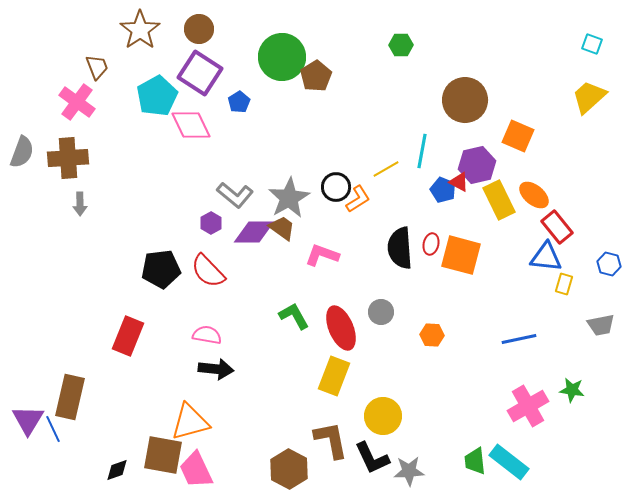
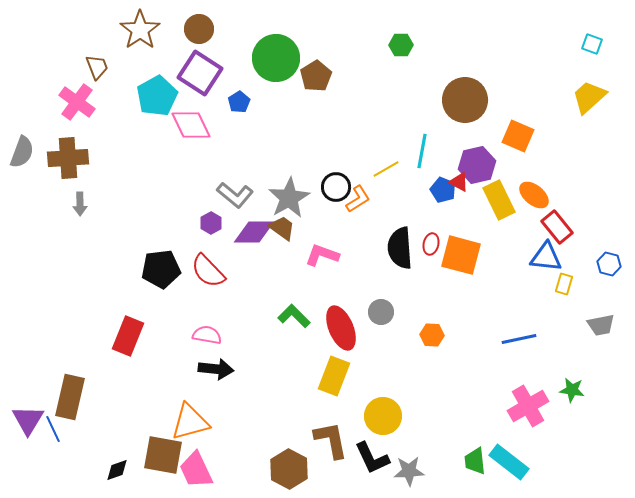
green circle at (282, 57): moved 6 px left, 1 px down
green L-shape at (294, 316): rotated 16 degrees counterclockwise
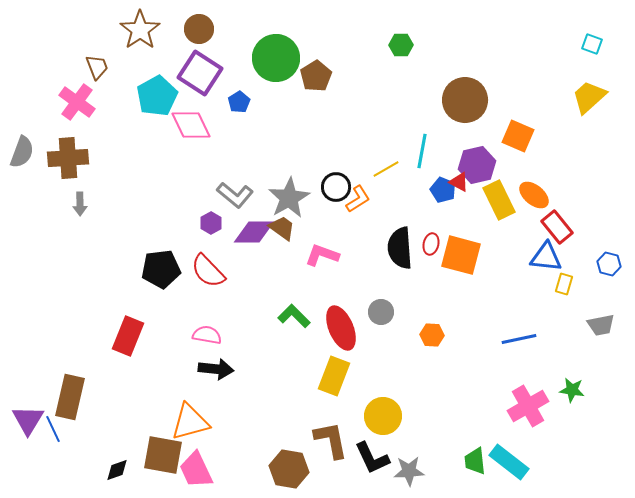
brown hexagon at (289, 469): rotated 18 degrees counterclockwise
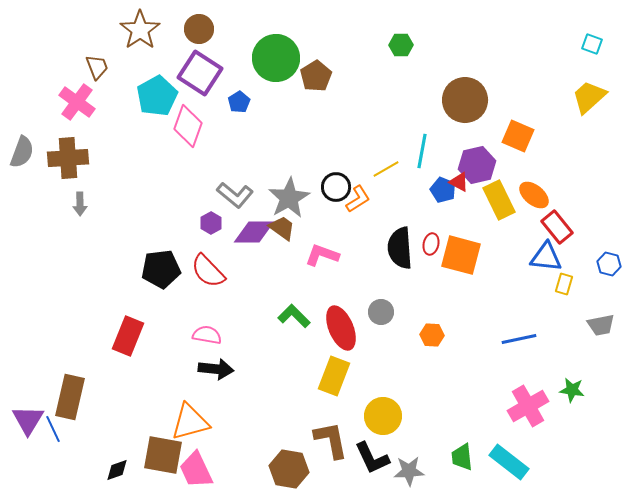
pink diamond at (191, 125): moved 3 px left, 1 px down; rotated 45 degrees clockwise
green trapezoid at (475, 461): moved 13 px left, 4 px up
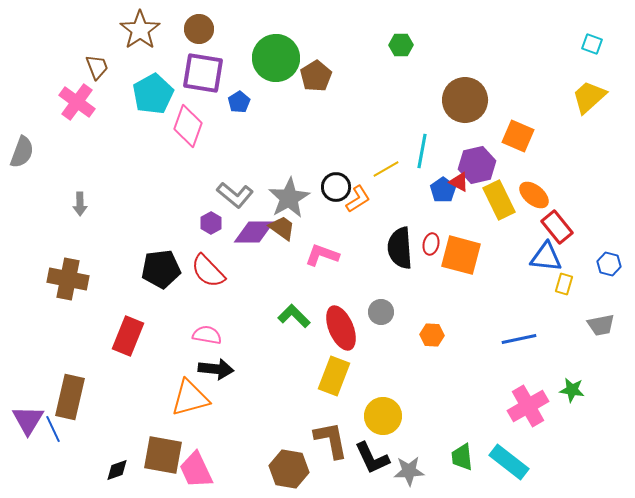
purple square at (200, 73): moved 3 px right; rotated 24 degrees counterclockwise
cyan pentagon at (157, 96): moved 4 px left, 2 px up
brown cross at (68, 158): moved 121 px down; rotated 15 degrees clockwise
blue pentagon at (443, 190): rotated 15 degrees clockwise
orange triangle at (190, 422): moved 24 px up
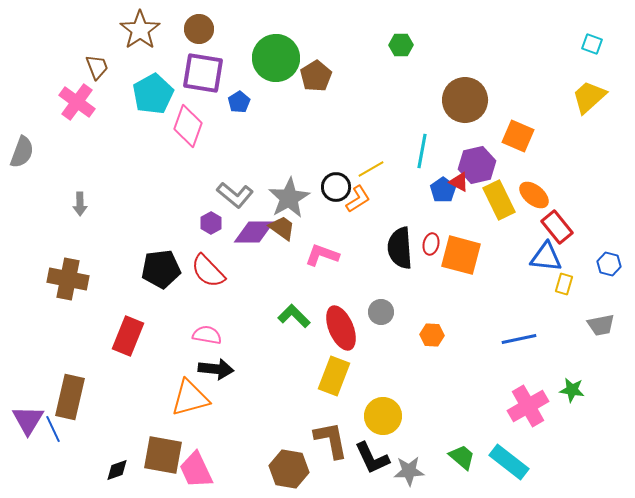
yellow line at (386, 169): moved 15 px left
green trapezoid at (462, 457): rotated 136 degrees clockwise
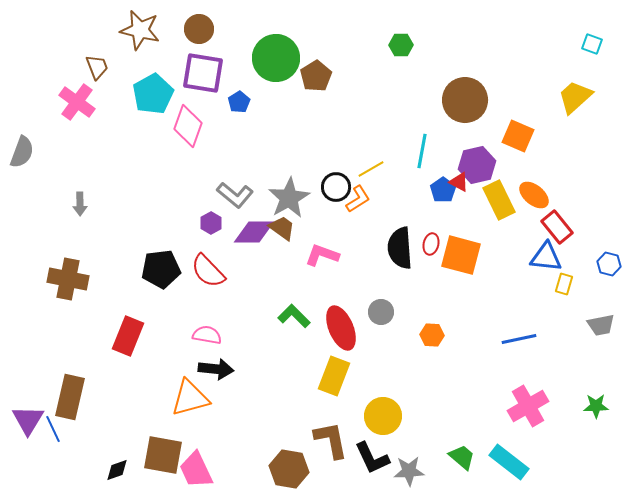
brown star at (140, 30): rotated 24 degrees counterclockwise
yellow trapezoid at (589, 97): moved 14 px left
green star at (572, 390): moved 24 px right, 16 px down; rotated 10 degrees counterclockwise
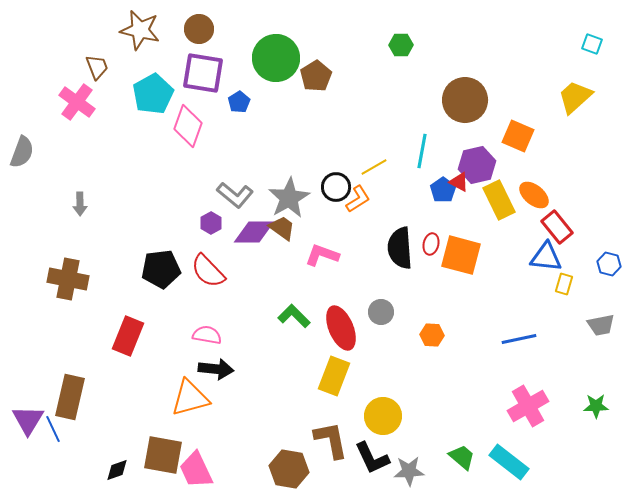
yellow line at (371, 169): moved 3 px right, 2 px up
